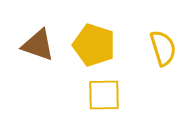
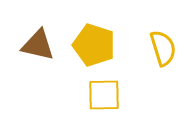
brown triangle: rotated 6 degrees counterclockwise
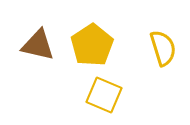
yellow pentagon: moved 2 px left; rotated 21 degrees clockwise
yellow square: rotated 24 degrees clockwise
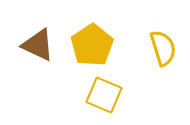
brown triangle: rotated 12 degrees clockwise
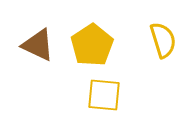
yellow semicircle: moved 8 px up
yellow square: rotated 18 degrees counterclockwise
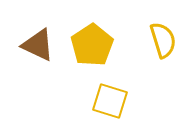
yellow square: moved 6 px right, 6 px down; rotated 12 degrees clockwise
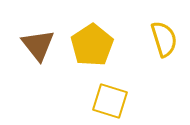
yellow semicircle: moved 1 px right, 1 px up
brown triangle: rotated 27 degrees clockwise
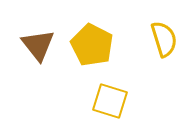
yellow pentagon: rotated 12 degrees counterclockwise
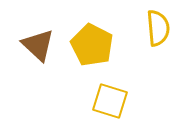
yellow semicircle: moved 6 px left, 11 px up; rotated 12 degrees clockwise
brown triangle: rotated 9 degrees counterclockwise
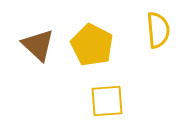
yellow semicircle: moved 2 px down
yellow square: moved 3 px left; rotated 21 degrees counterclockwise
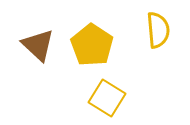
yellow pentagon: rotated 6 degrees clockwise
yellow square: moved 3 px up; rotated 36 degrees clockwise
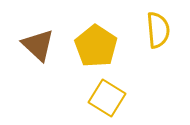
yellow pentagon: moved 4 px right, 1 px down
